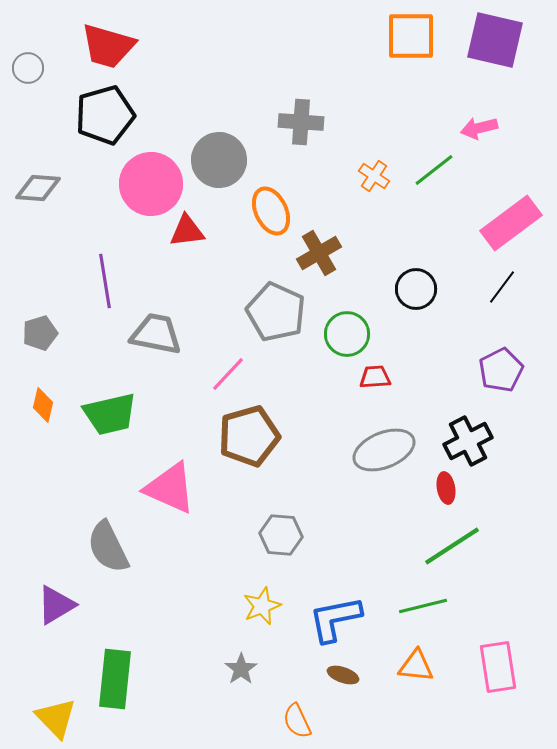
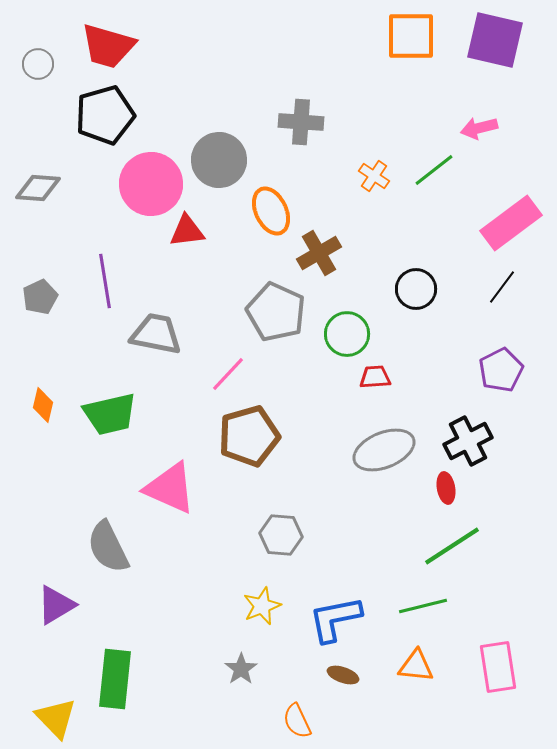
gray circle at (28, 68): moved 10 px right, 4 px up
gray pentagon at (40, 333): moved 36 px up; rotated 8 degrees counterclockwise
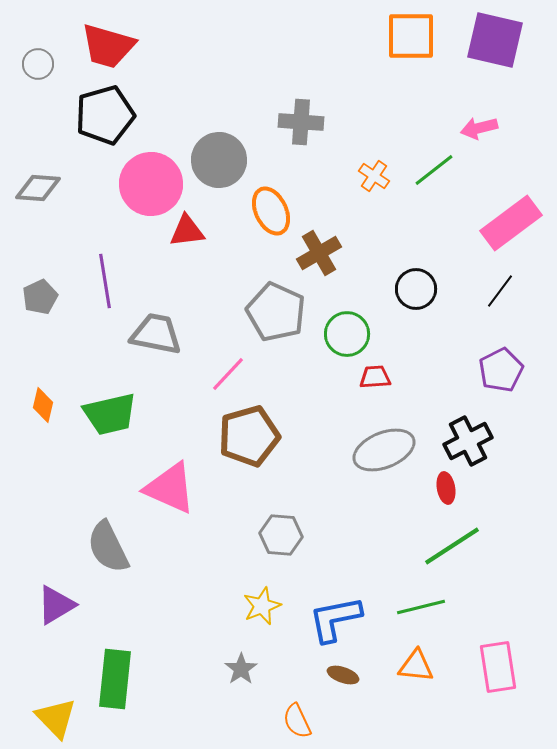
black line at (502, 287): moved 2 px left, 4 px down
green line at (423, 606): moved 2 px left, 1 px down
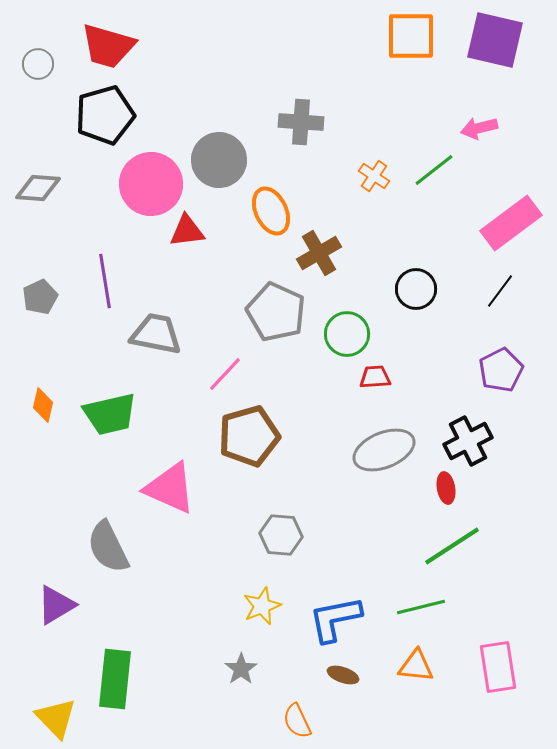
pink line at (228, 374): moved 3 px left
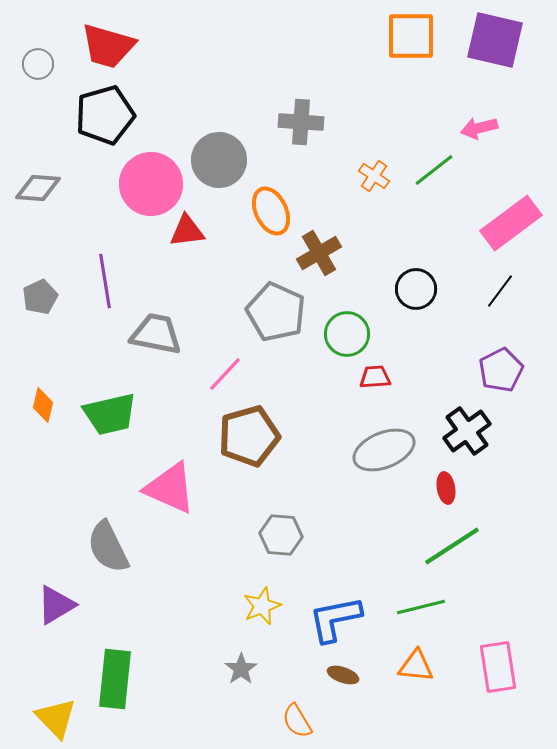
black cross at (468, 441): moved 1 px left, 10 px up; rotated 9 degrees counterclockwise
orange semicircle at (297, 721): rotated 6 degrees counterclockwise
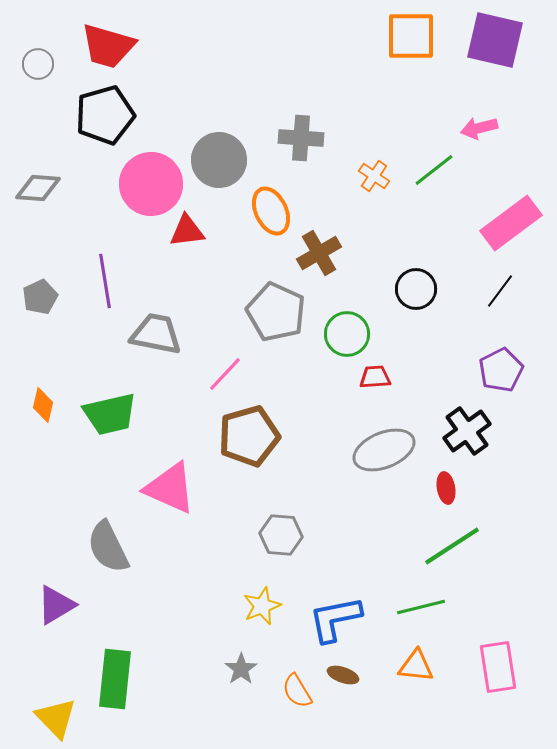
gray cross at (301, 122): moved 16 px down
orange semicircle at (297, 721): moved 30 px up
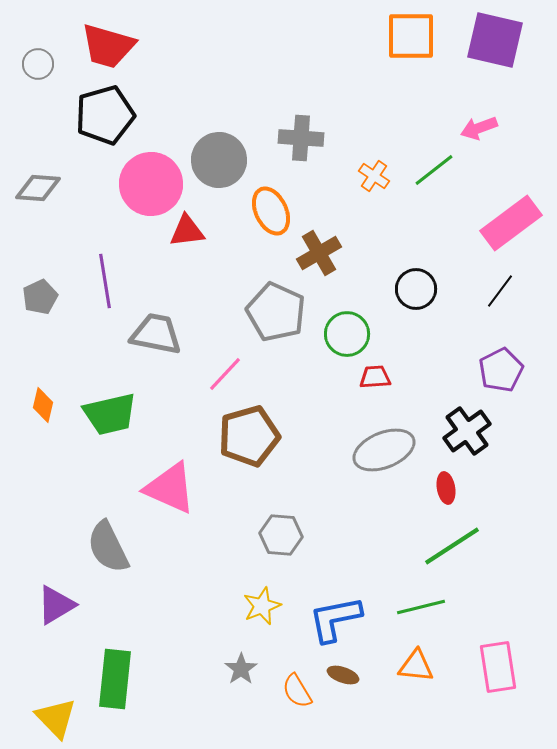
pink arrow at (479, 128): rotated 6 degrees counterclockwise
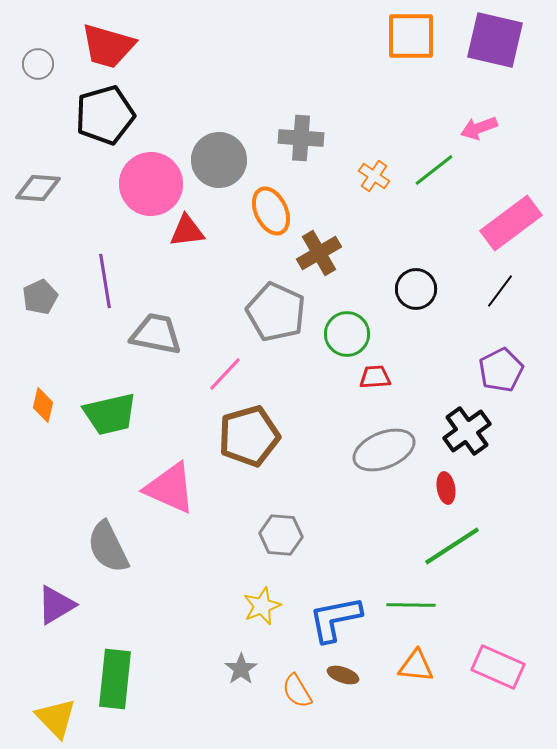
green line at (421, 607): moved 10 px left, 2 px up; rotated 15 degrees clockwise
pink rectangle at (498, 667): rotated 57 degrees counterclockwise
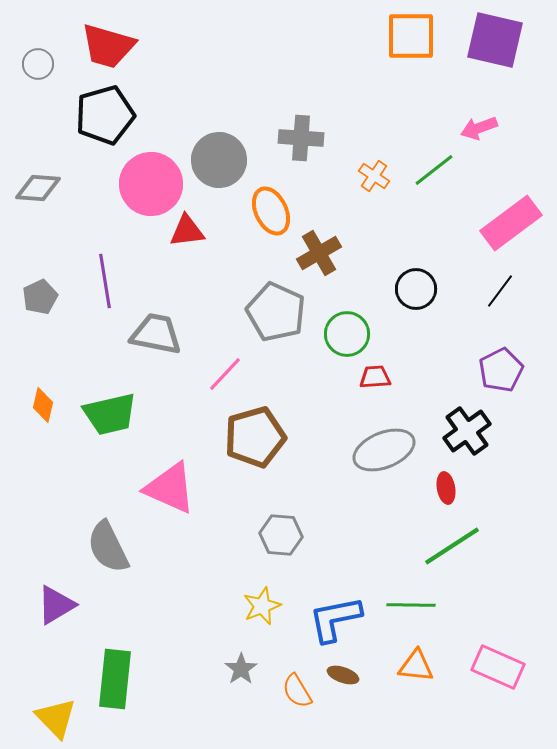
brown pentagon at (249, 436): moved 6 px right, 1 px down
